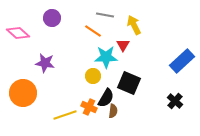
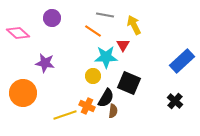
orange cross: moved 2 px left, 1 px up
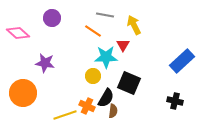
black cross: rotated 28 degrees counterclockwise
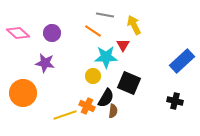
purple circle: moved 15 px down
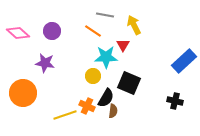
purple circle: moved 2 px up
blue rectangle: moved 2 px right
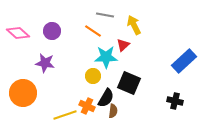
red triangle: rotated 16 degrees clockwise
